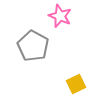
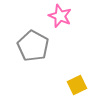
yellow square: moved 1 px right, 1 px down
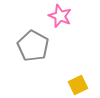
yellow square: moved 1 px right
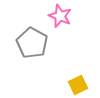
gray pentagon: moved 1 px left, 3 px up
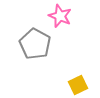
gray pentagon: moved 3 px right, 1 px down
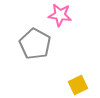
pink star: moved 1 px up; rotated 15 degrees counterclockwise
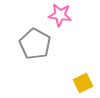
yellow square: moved 5 px right, 2 px up
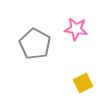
pink star: moved 16 px right, 14 px down
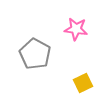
gray pentagon: moved 10 px down
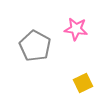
gray pentagon: moved 8 px up
